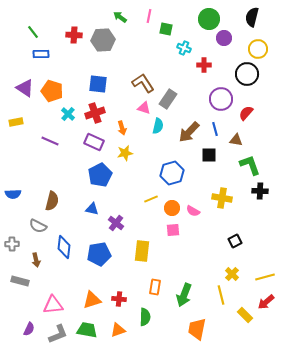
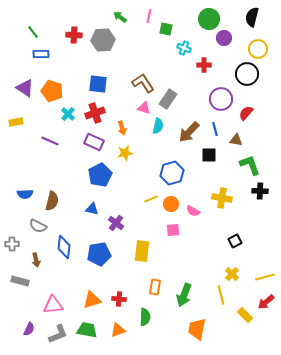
blue semicircle at (13, 194): moved 12 px right
orange circle at (172, 208): moved 1 px left, 4 px up
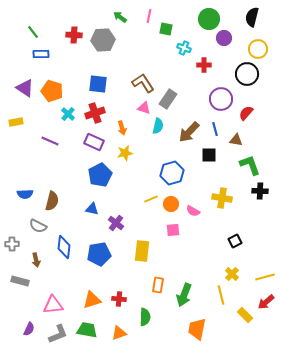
orange rectangle at (155, 287): moved 3 px right, 2 px up
orange triangle at (118, 330): moved 1 px right, 3 px down
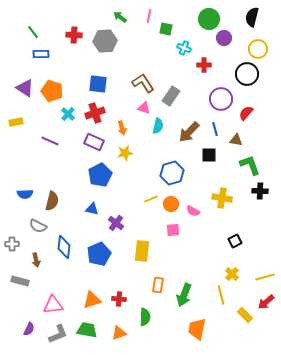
gray hexagon at (103, 40): moved 2 px right, 1 px down
gray rectangle at (168, 99): moved 3 px right, 3 px up
blue pentagon at (99, 254): rotated 15 degrees counterclockwise
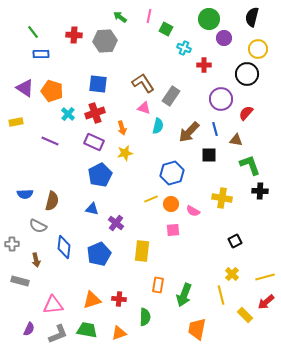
green square at (166, 29): rotated 16 degrees clockwise
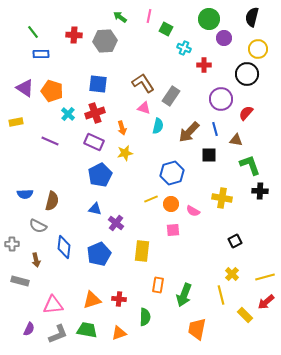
blue triangle at (92, 209): moved 3 px right
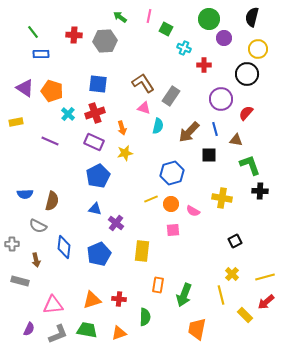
blue pentagon at (100, 175): moved 2 px left, 1 px down
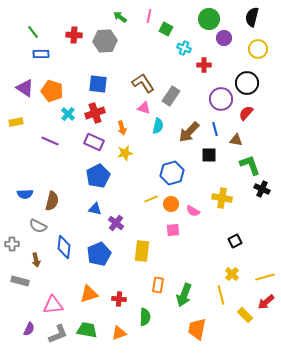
black circle at (247, 74): moved 9 px down
black cross at (260, 191): moved 2 px right, 2 px up; rotated 21 degrees clockwise
orange triangle at (92, 300): moved 3 px left, 6 px up
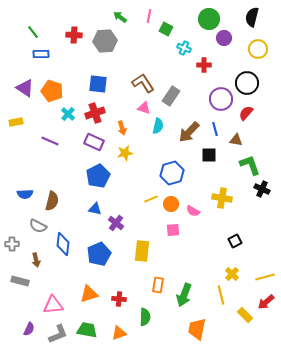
blue diamond at (64, 247): moved 1 px left, 3 px up
